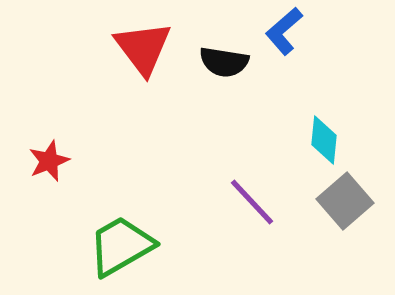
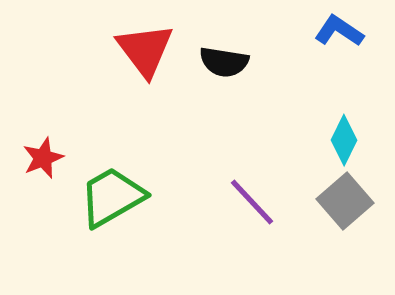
blue L-shape: moved 55 px right; rotated 75 degrees clockwise
red triangle: moved 2 px right, 2 px down
cyan diamond: moved 20 px right; rotated 21 degrees clockwise
red star: moved 6 px left, 3 px up
green trapezoid: moved 9 px left, 49 px up
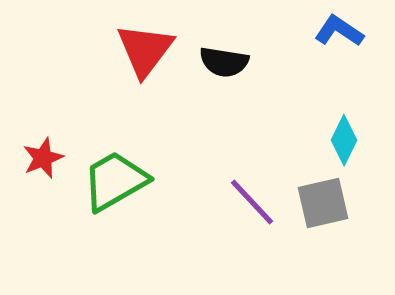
red triangle: rotated 14 degrees clockwise
green trapezoid: moved 3 px right, 16 px up
gray square: moved 22 px left, 2 px down; rotated 28 degrees clockwise
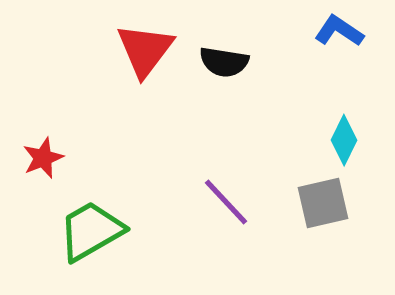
green trapezoid: moved 24 px left, 50 px down
purple line: moved 26 px left
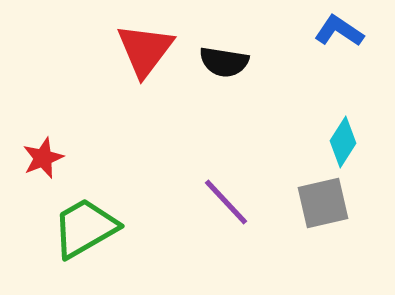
cyan diamond: moved 1 px left, 2 px down; rotated 6 degrees clockwise
green trapezoid: moved 6 px left, 3 px up
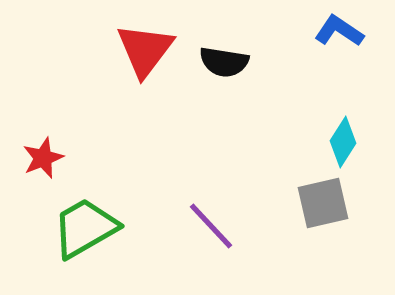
purple line: moved 15 px left, 24 px down
